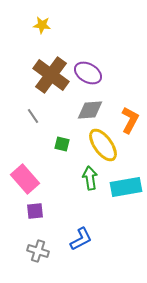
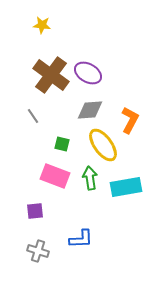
pink rectangle: moved 30 px right, 3 px up; rotated 28 degrees counterclockwise
blue L-shape: rotated 25 degrees clockwise
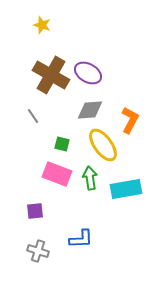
yellow star: rotated 12 degrees clockwise
brown cross: rotated 6 degrees counterclockwise
pink rectangle: moved 2 px right, 2 px up
cyan rectangle: moved 2 px down
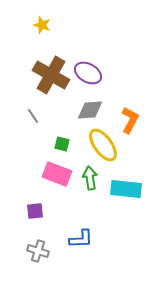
cyan rectangle: rotated 16 degrees clockwise
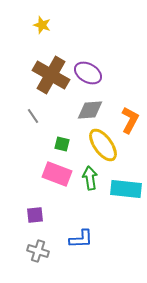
purple square: moved 4 px down
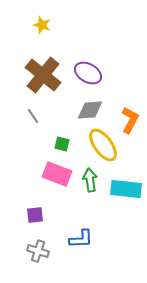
brown cross: moved 8 px left; rotated 9 degrees clockwise
green arrow: moved 2 px down
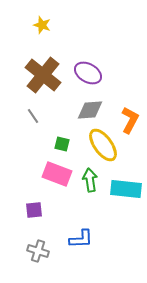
purple square: moved 1 px left, 5 px up
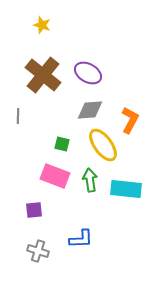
gray line: moved 15 px left; rotated 35 degrees clockwise
pink rectangle: moved 2 px left, 2 px down
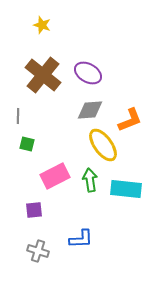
orange L-shape: rotated 40 degrees clockwise
green square: moved 35 px left
pink rectangle: rotated 48 degrees counterclockwise
